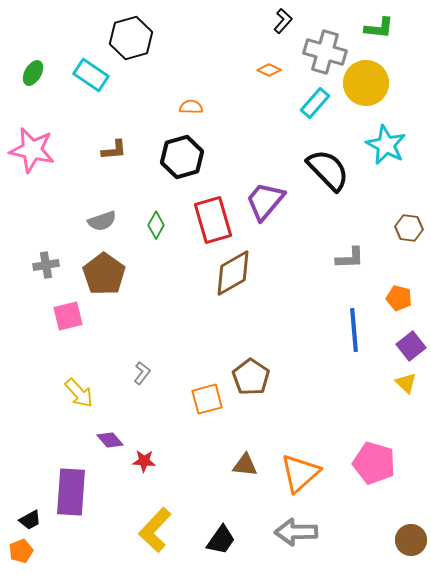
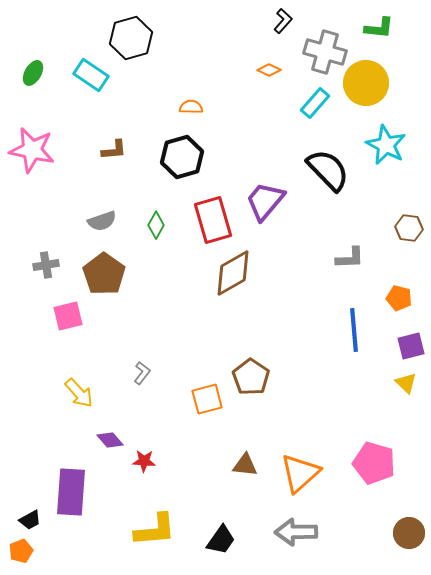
purple square at (411, 346): rotated 24 degrees clockwise
yellow L-shape at (155, 530): rotated 138 degrees counterclockwise
brown circle at (411, 540): moved 2 px left, 7 px up
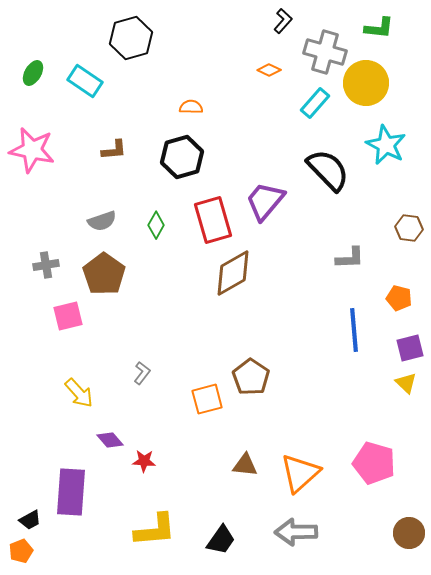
cyan rectangle at (91, 75): moved 6 px left, 6 px down
purple square at (411, 346): moved 1 px left, 2 px down
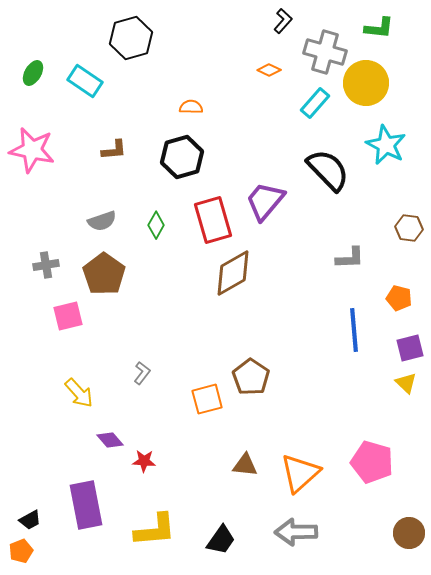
pink pentagon at (374, 463): moved 2 px left, 1 px up
purple rectangle at (71, 492): moved 15 px right, 13 px down; rotated 15 degrees counterclockwise
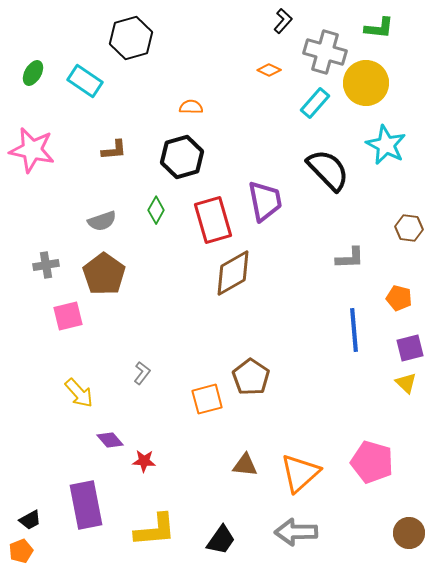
purple trapezoid at (265, 201): rotated 129 degrees clockwise
green diamond at (156, 225): moved 15 px up
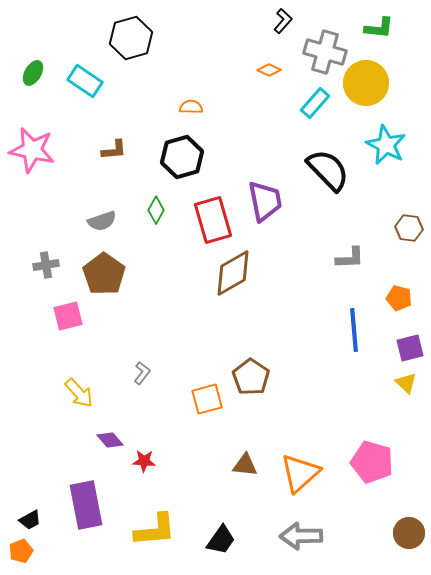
gray arrow at (296, 532): moved 5 px right, 4 px down
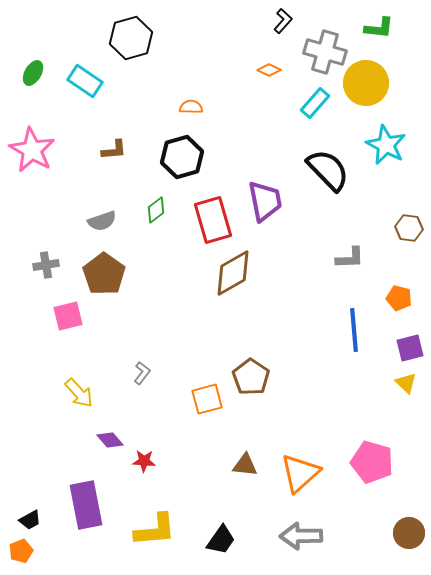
pink star at (32, 150): rotated 18 degrees clockwise
green diamond at (156, 210): rotated 24 degrees clockwise
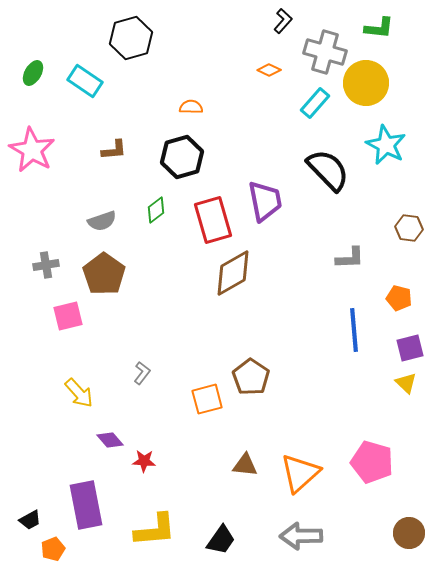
orange pentagon at (21, 551): moved 32 px right, 2 px up
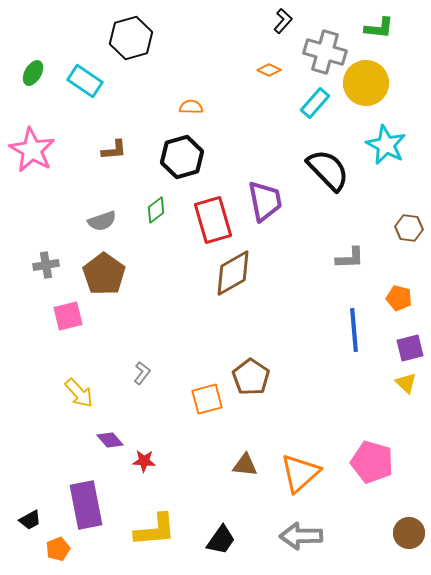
orange pentagon at (53, 549): moved 5 px right
